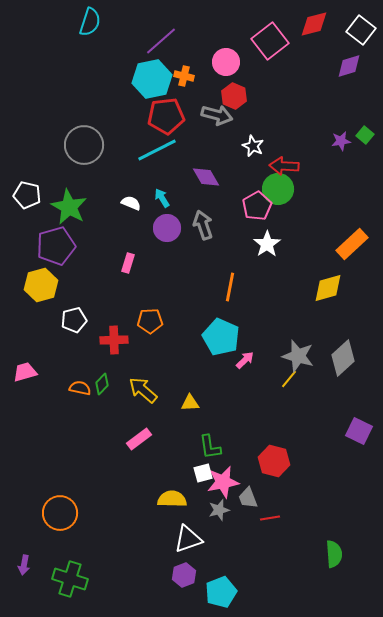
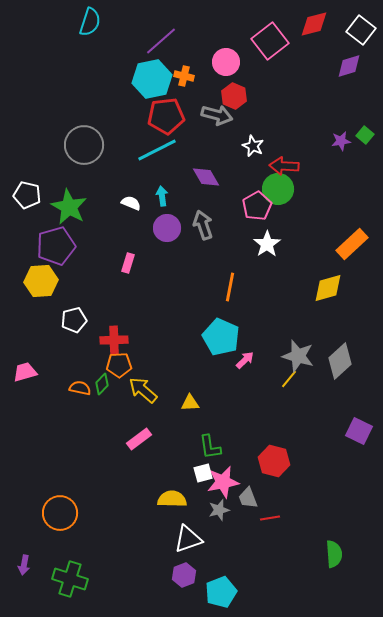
cyan arrow at (162, 198): moved 2 px up; rotated 24 degrees clockwise
yellow hexagon at (41, 285): moved 4 px up; rotated 12 degrees clockwise
orange pentagon at (150, 321): moved 31 px left, 44 px down
gray diamond at (343, 358): moved 3 px left, 3 px down
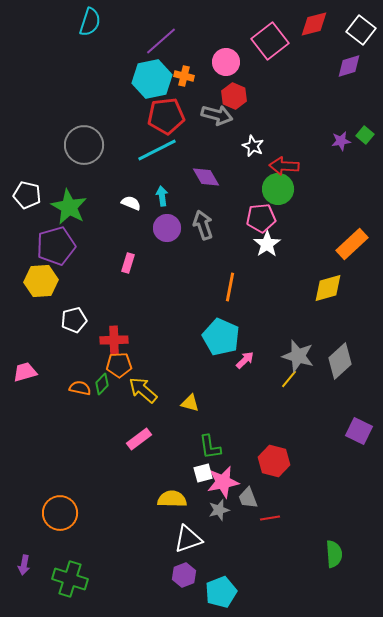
pink pentagon at (257, 206): moved 4 px right, 12 px down; rotated 24 degrees clockwise
yellow triangle at (190, 403): rotated 18 degrees clockwise
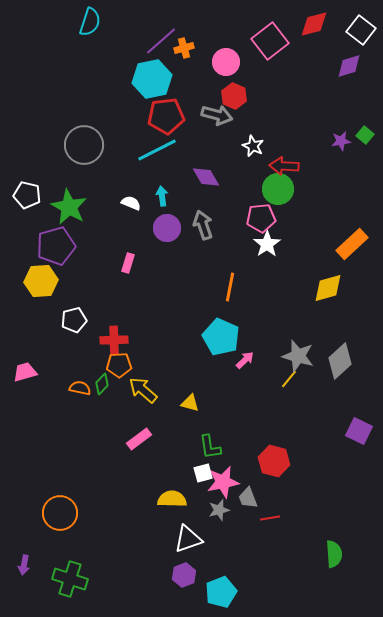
orange cross at (184, 76): moved 28 px up; rotated 30 degrees counterclockwise
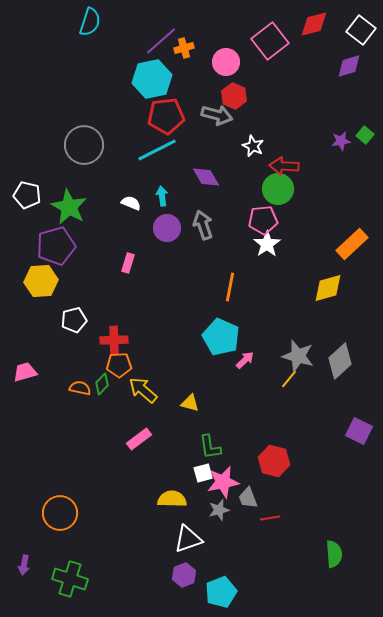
pink pentagon at (261, 218): moved 2 px right, 2 px down
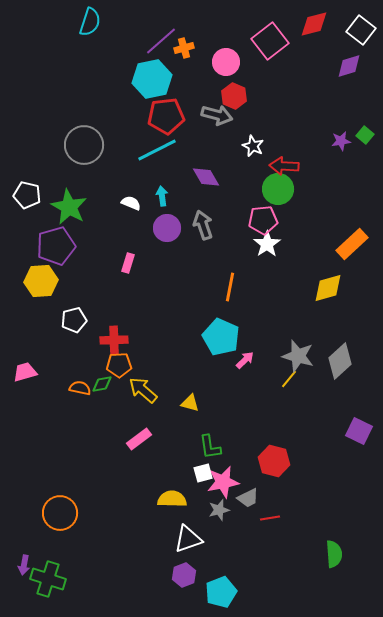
green diamond at (102, 384): rotated 35 degrees clockwise
gray trapezoid at (248, 498): rotated 95 degrees counterclockwise
green cross at (70, 579): moved 22 px left
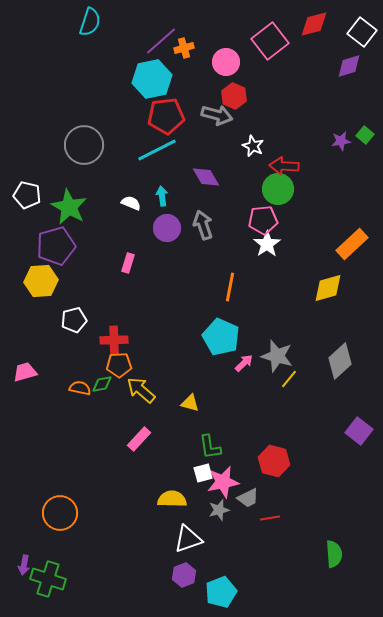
white square at (361, 30): moved 1 px right, 2 px down
gray star at (298, 356): moved 21 px left
pink arrow at (245, 360): moved 1 px left, 3 px down
yellow arrow at (143, 390): moved 2 px left
purple square at (359, 431): rotated 12 degrees clockwise
pink rectangle at (139, 439): rotated 10 degrees counterclockwise
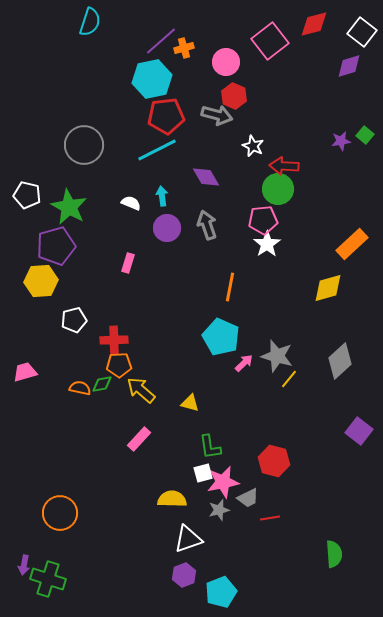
gray arrow at (203, 225): moved 4 px right
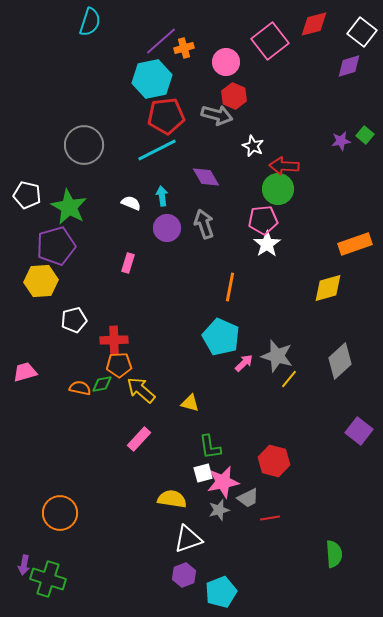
gray arrow at (207, 225): moved 3 px left, 1 px up
orange rectangle at (352, 244): moved 3 px right; rotated 24 degrees clockwise
yellow semicircle at (172, 499): rotated 8 degrees clockwise
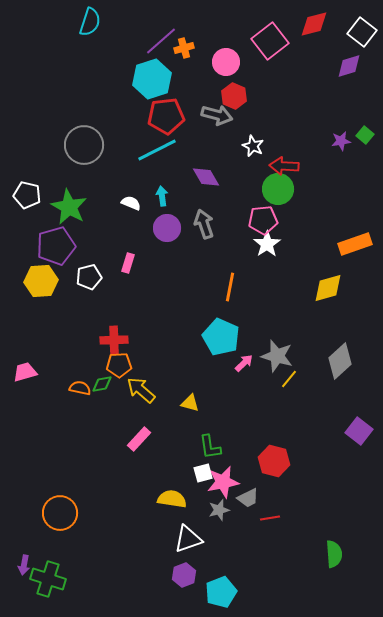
cyan hexagon at (152, 79): rotated 6 degrees counterclockwise
white pentagon at (74, 320): moved 15 px right, 43 px up
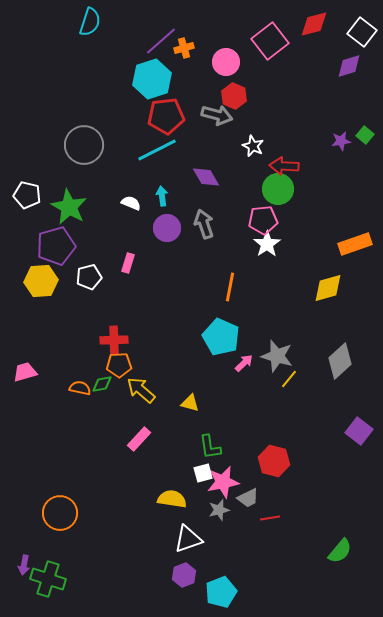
green semicircle at (334, 554): moved 6 px right, 3 px up; rotated 44 degrees clockwise
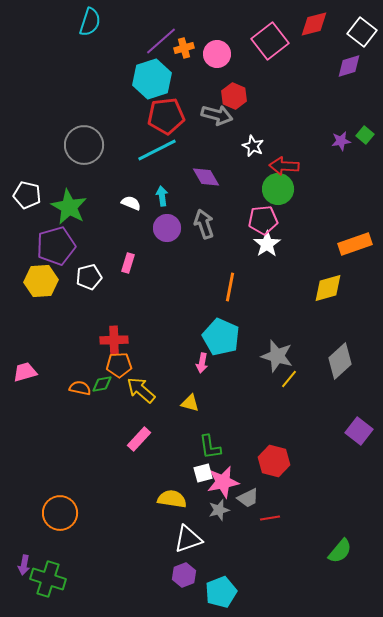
pink circle at (226, 62): moved 9 px left, 8 px up
pink arrow at (244, 363): moved 42 px left; rotated 144 degrees clockwise
